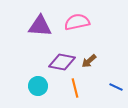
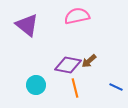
pink semicircle: moved 6 px up
purple triangle: moved 13 px left, 1 px up; rotated 35 degrees clockwise
purple diamond: moved 6 px right, 3 px down
cyan circle: moved 2 px left, 1 px up
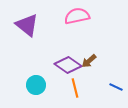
purple diamond: rotated 24 degrees clockwise
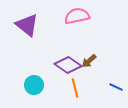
cyan circle: moved 2 px left
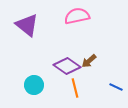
purple diamond: moved 1 px left, 1 px down
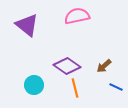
brown arrow: moved 15 px right, 5 px down
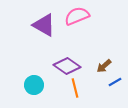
pink semicircle: rotated 10 degrees counterclockwise
purple triangle: moved 17 px right; rotated 10 degrees counterclockwise
blue line: moved 1 px left, 5 px up; rotated 56 degrees counterclockwise
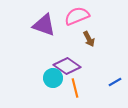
purple triangle: rotated 10 degrees counterclockwise
brown arrow: moved 15 px left, 27 px up; rotated 77 degrees counterclockwise
cyan circle: moved 19 px right, 7 px up
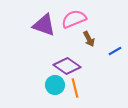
pink semicircle: moved 3 px left, 3 px down
cyan circle: moved 2 px right, 7 px down
blue line: moved 31 px up
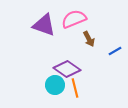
purple diamond: moved 3 px down
